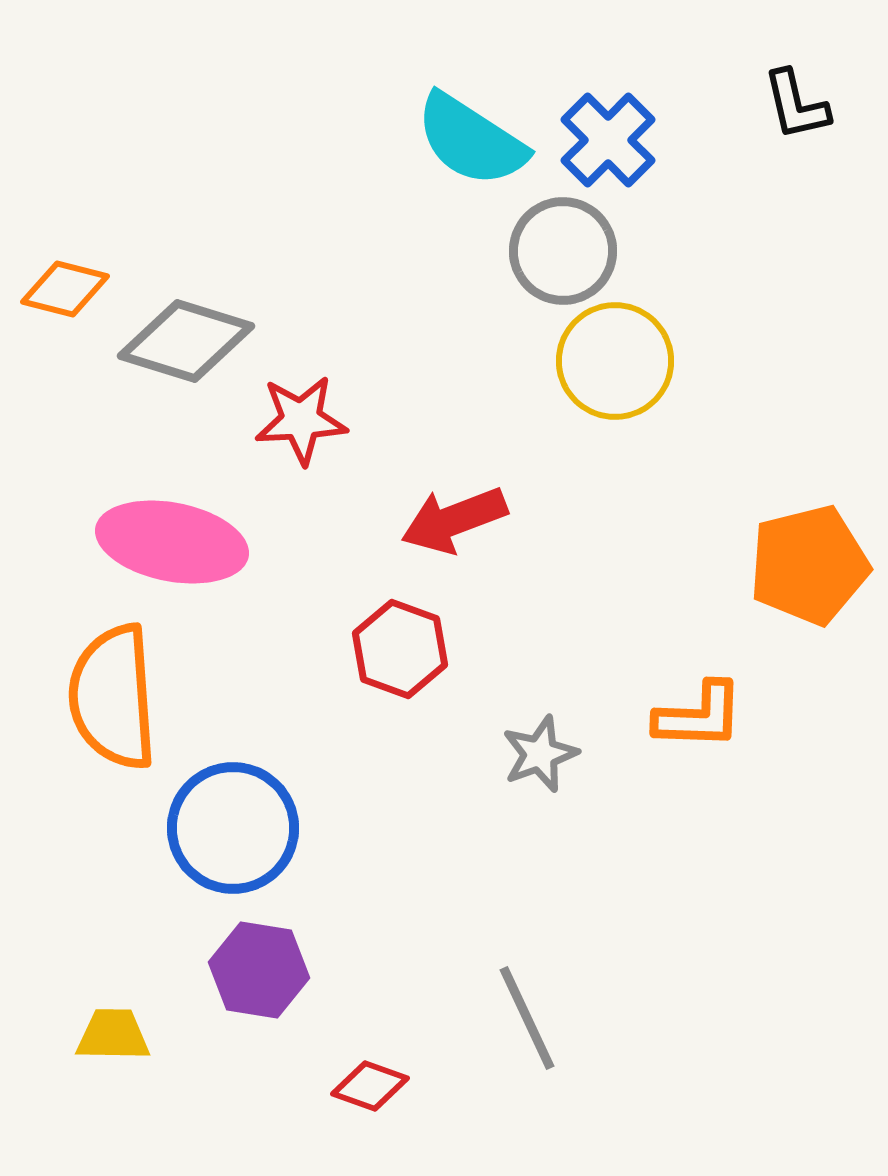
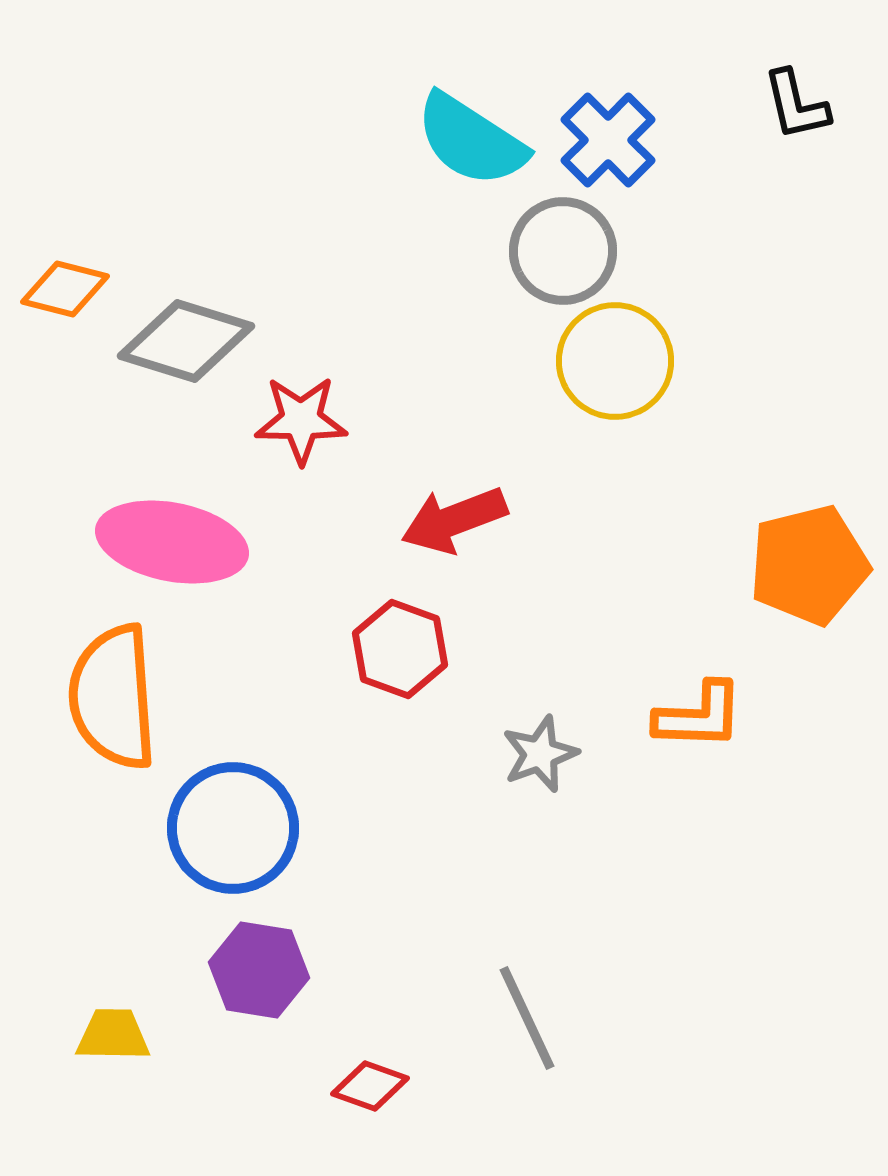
red star: rotated 4 degrees clockwise
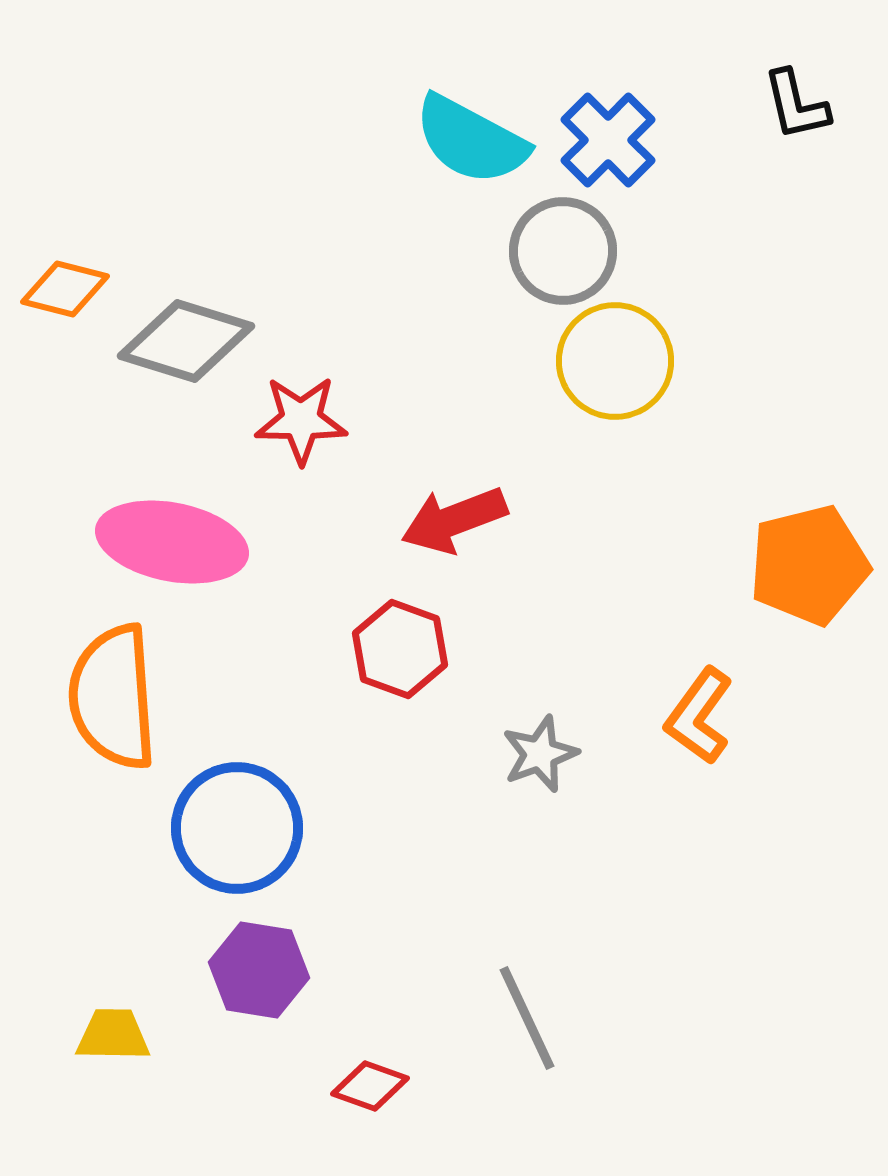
cyan semicircle: rotated 5 degrees counterclockwise
orange L-shape: rotated 124 degrees clockwise
blue circle: moved 4 px right
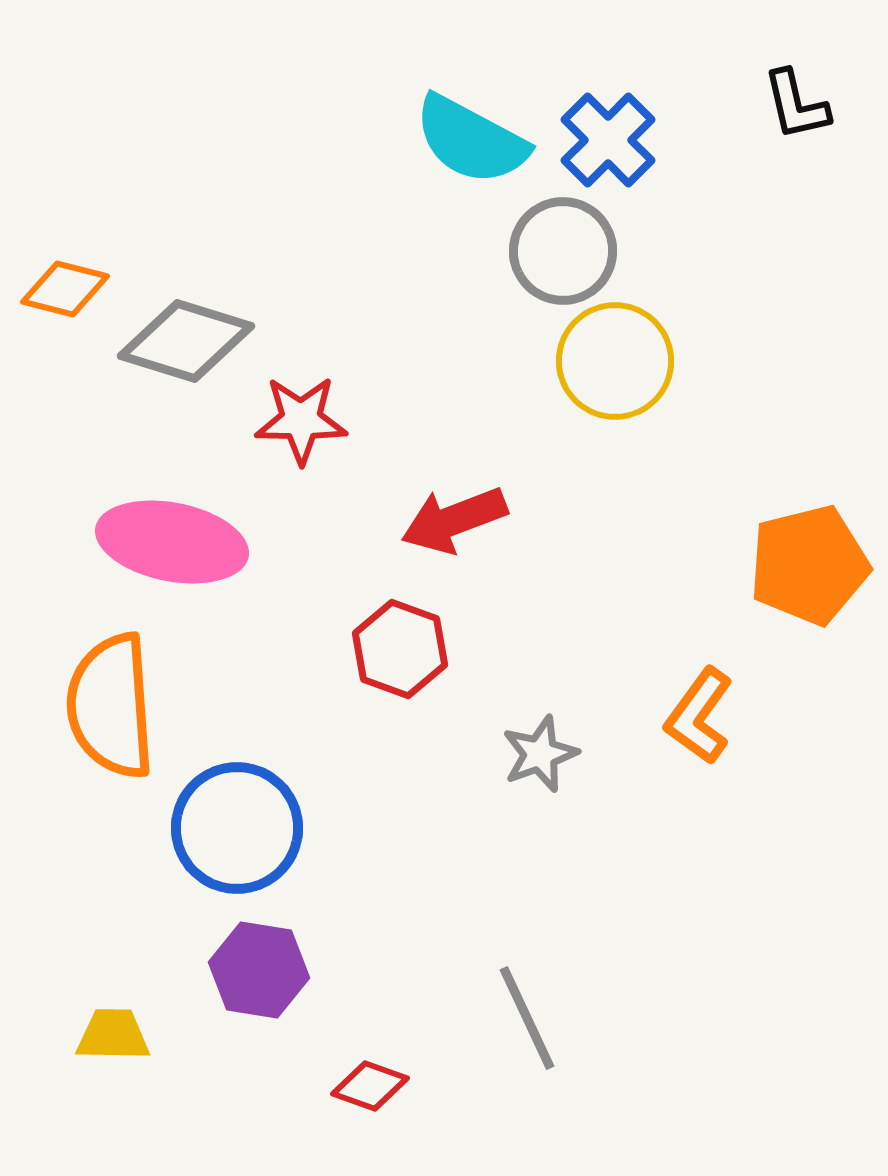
orange semicircle: moved 2 px left, 9 px down
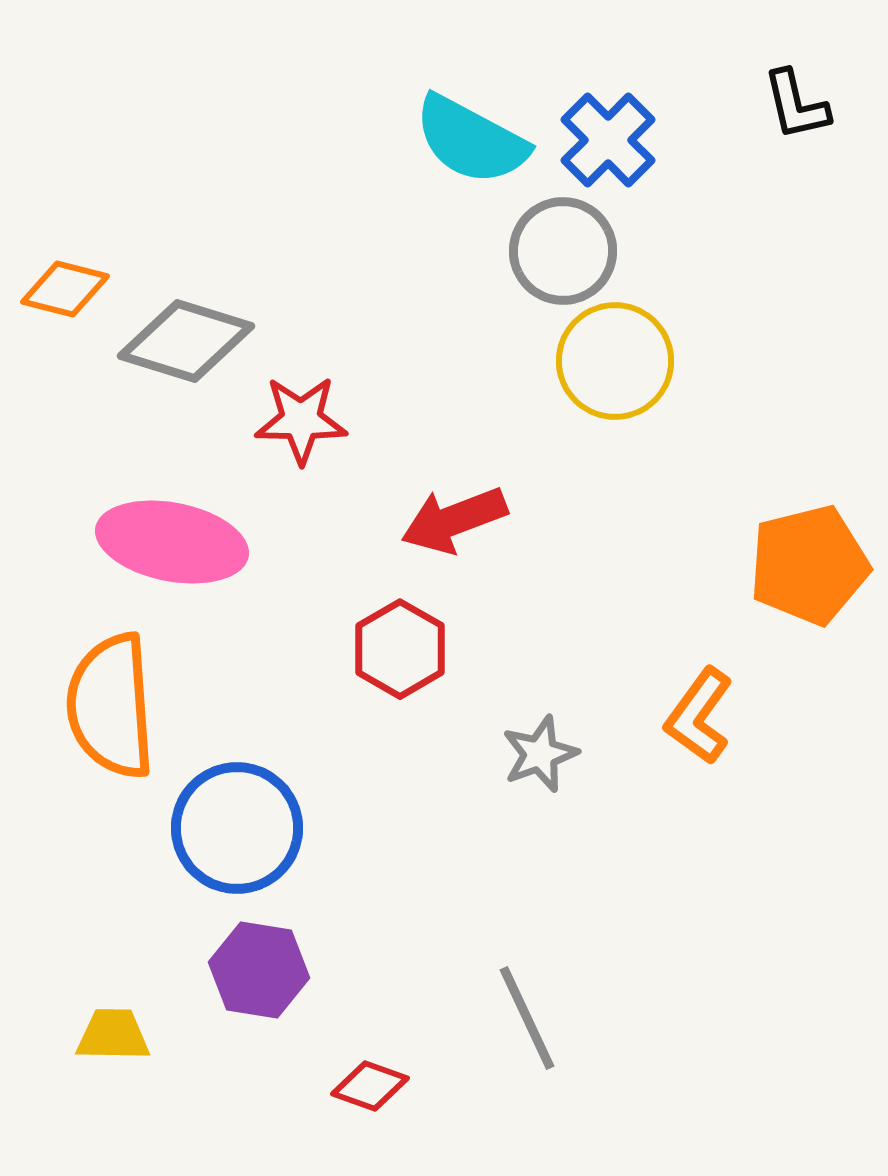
red hexagon: rotated 10 degrees clockwise
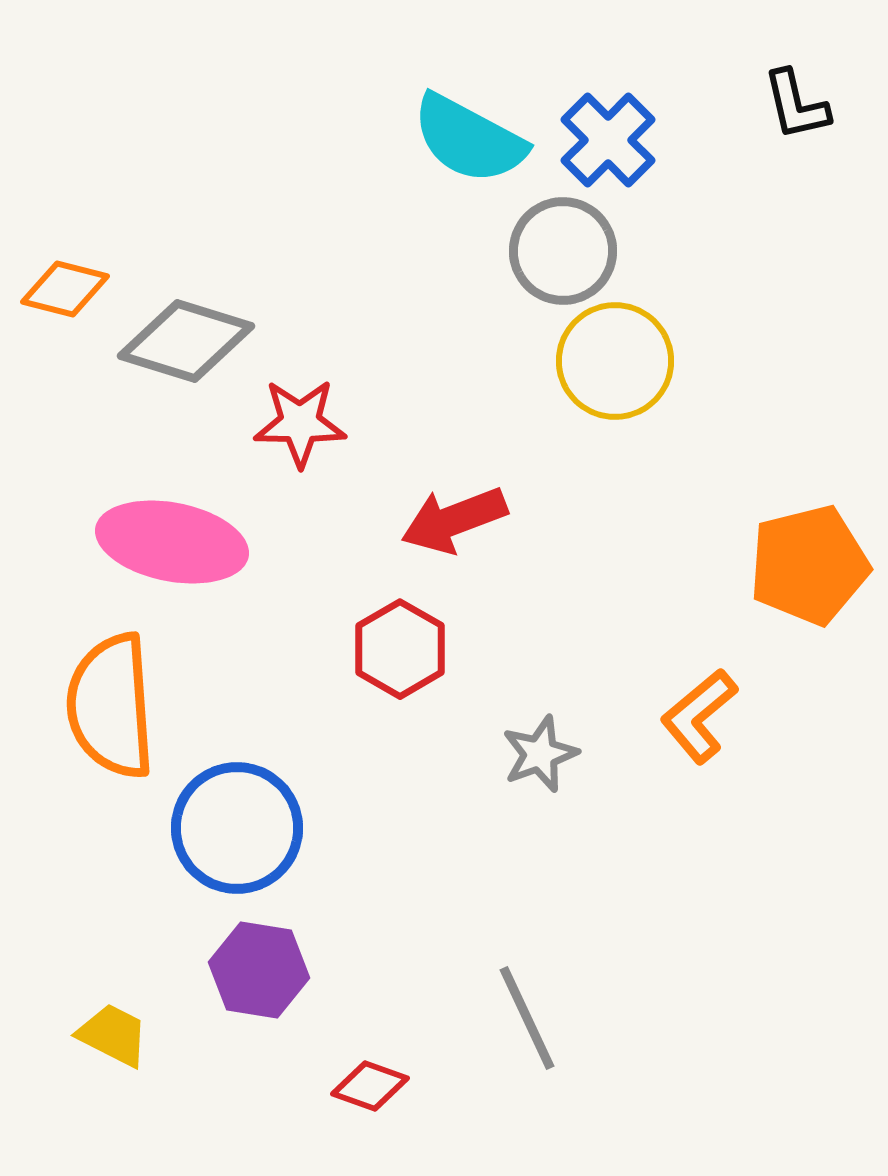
cyan semicircle: moved 2 px left, 1 px up
red star: moved 1 px left, 3 px down
orange L-shape: rotated 14 degrees clockwise
yellow trapezoid: rotated 26 degrees clockwise
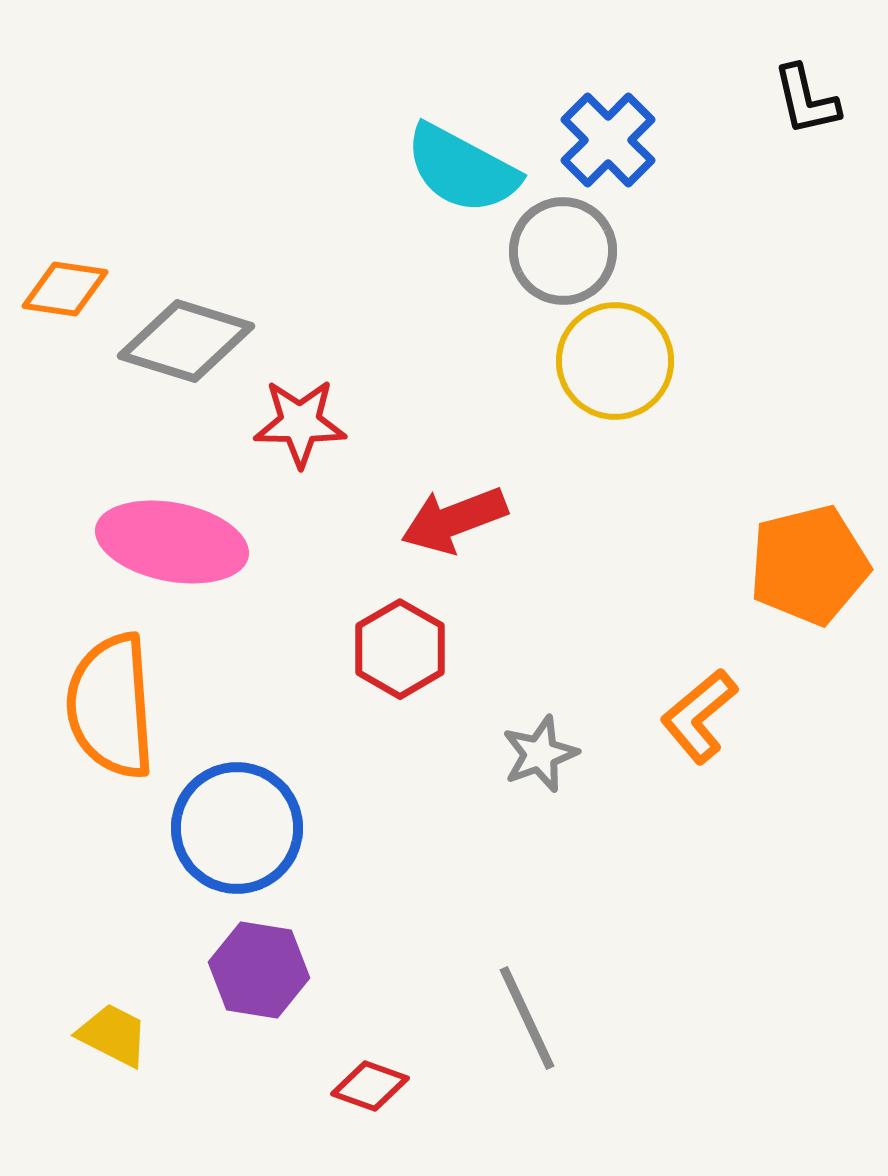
black L-shape: moved 10 px right, 5 px up
cyan semicircle: moved 7 px left, 30 px down
orange diamond: rotated 6 degrees counterclockwise
